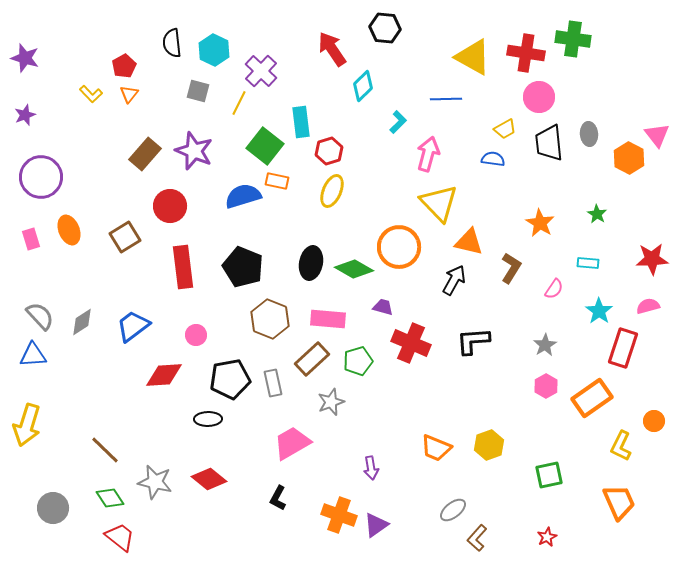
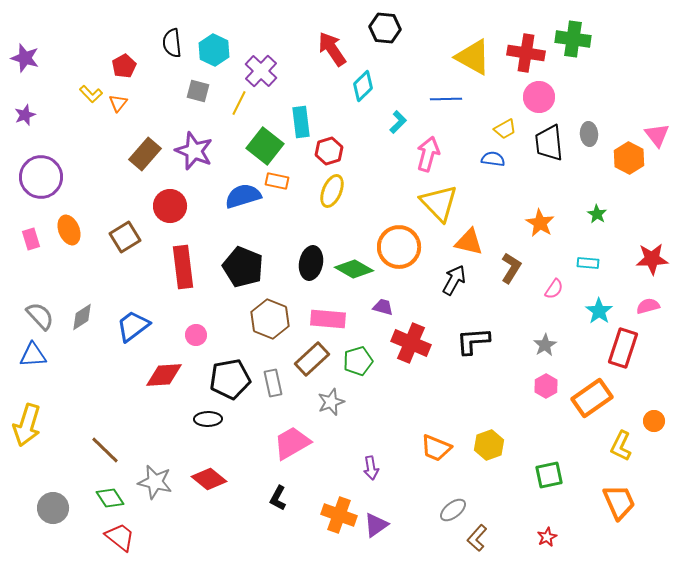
orange triangle at (129, 94): moved 11 px left, 9 px down
gray diamond at (82, 322): moved 5 px up
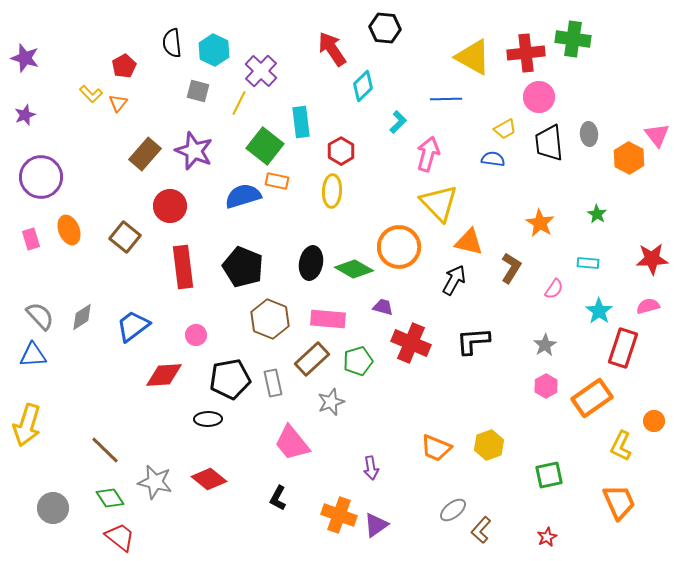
red cross at (526, 53): rotated 15 degrees counterclockwise
red hexagon at (329, 151): moved 12 px right; rotated 12 degrees counterclockwise
yellow ellipse at (332, 191): rotated 20 degrees counterclockwise
brown square at (125, 237): rotated 20 degrees counterclockwise
pink trapezoid at (292, 443): rotated 99 degrees counterclockwise
brown L-shape at (477, 538): moved 4 px right, 8 px up
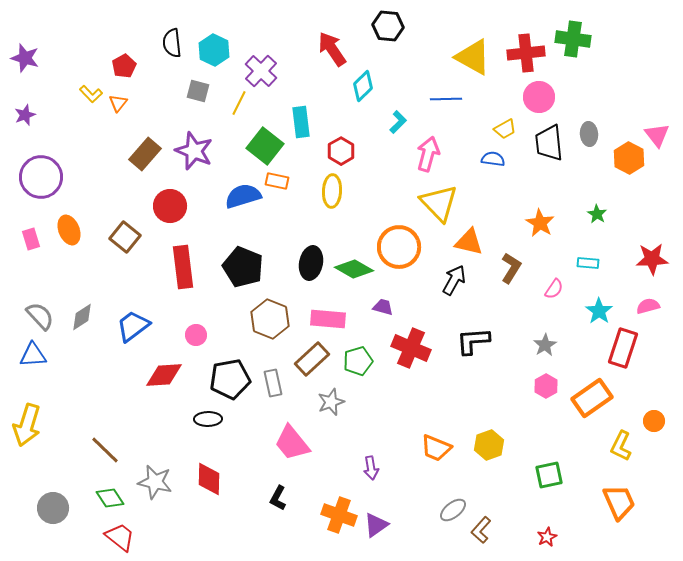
black hexagon at (385, 28): moved 3 px right, 2 px up
red cross at (411, 343): moved 5 px down
red diamond at (209, 479): rotated 52 degrees clockwise
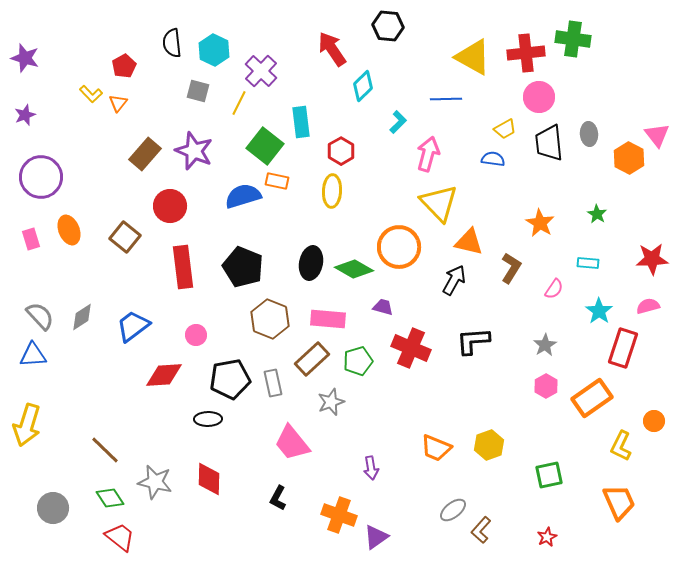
purple triangle at (376, 525): moved 12 px down
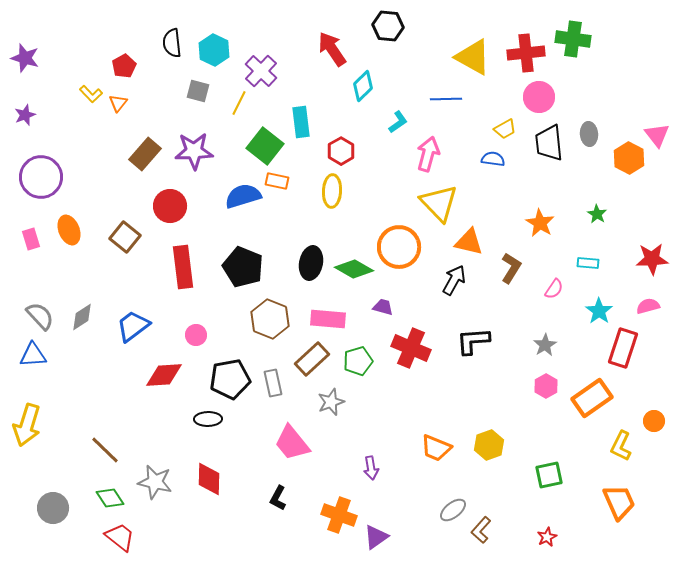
cyan L-shape at (398, 122): rotated 10 degrees clockwise
purple star at (194, 151): rotated 24 degrees counterclockwise
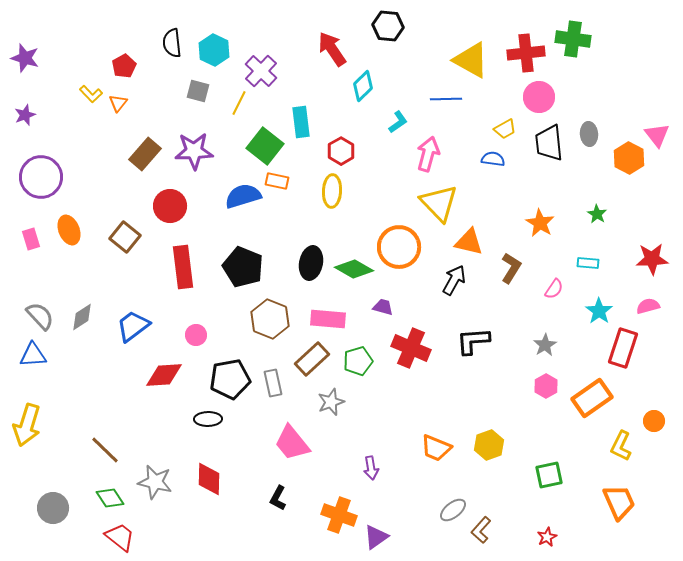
yellow triangle at (473, 57): moved 2 px left, 3 px down
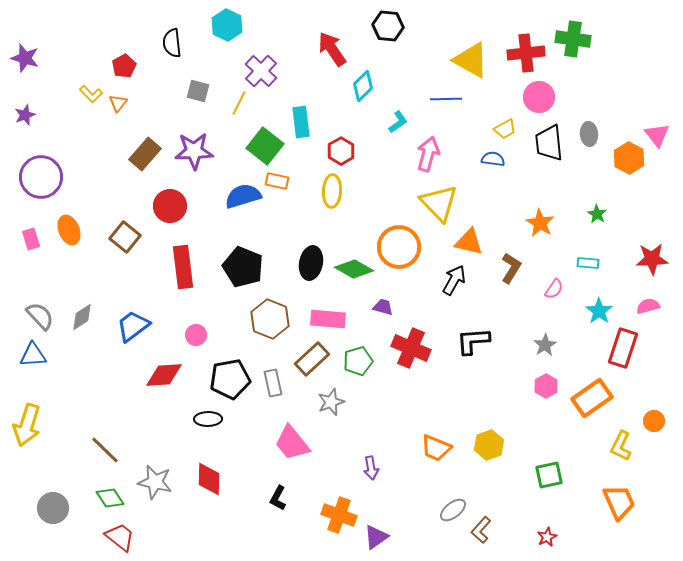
cyan hexagon at (214, 50): moved 13 px right, 25 px up
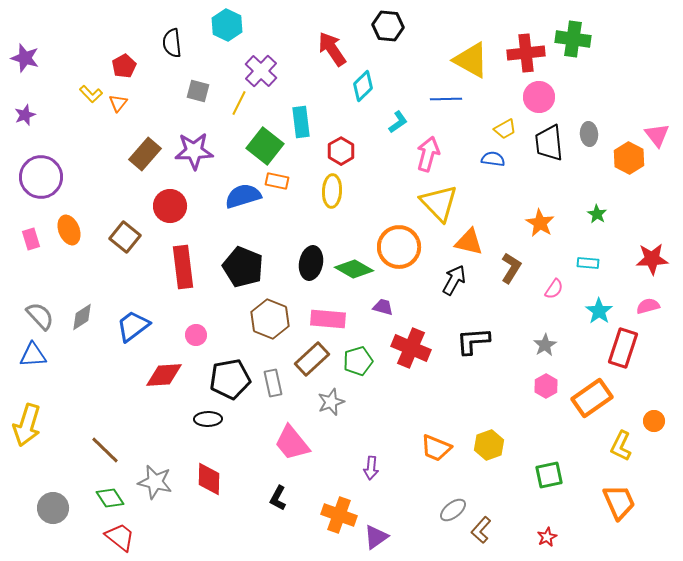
purple arrow at (371, 468): rotated 15 degrees clockwise
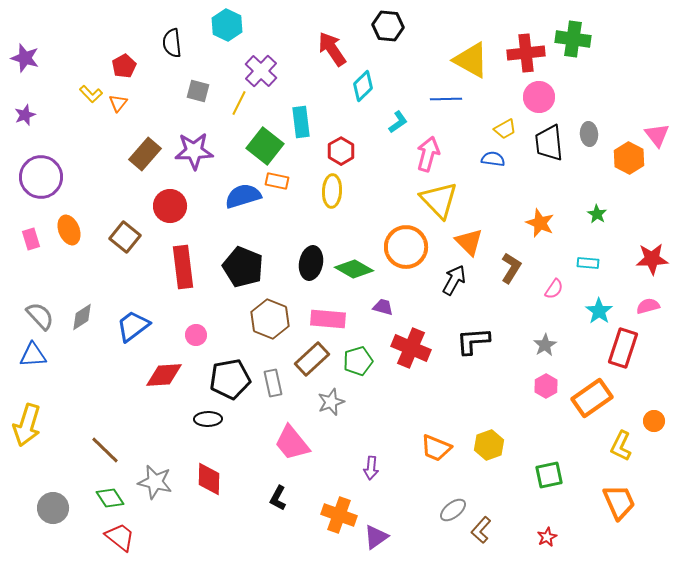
yellow triangle at (439, 203): moved 3 px up
orange star at (540, 223): rotated 8 degrees counterclockwise
orange triangle at (469, 242): rotated 32 degrees clockwise
orange circle at (399, 247): moved 7 px right
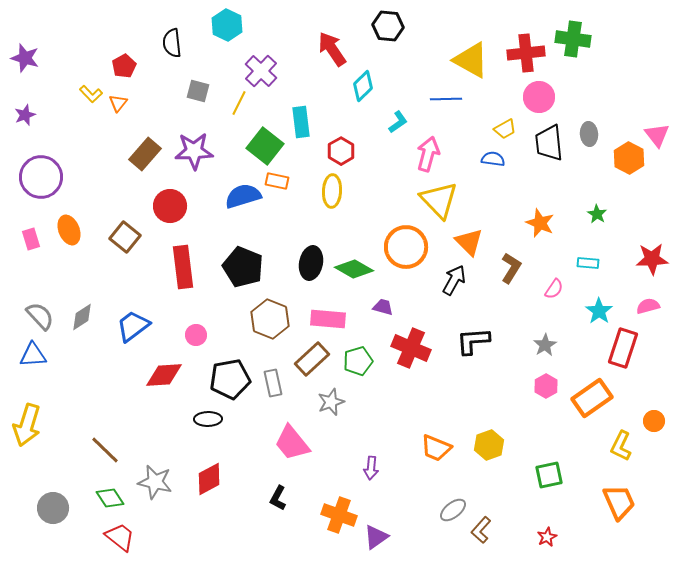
red diamond at (209, 479): rotated 60 degrees clockwise
